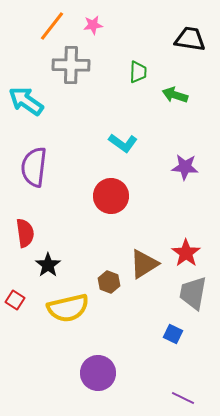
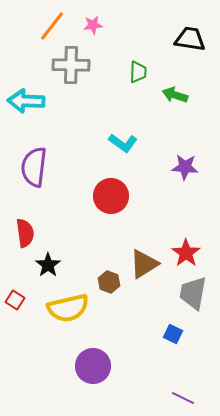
cyan arrow: rotated 33 degrees counterclockwise
purple circle: moved 5 px left, 7 px up
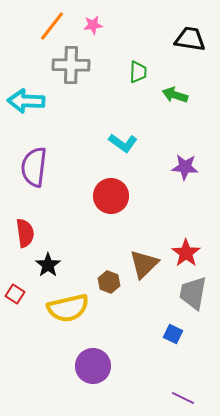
brown triangle: rotated 12 degrees counterclockwise
red square: moved 6 px up
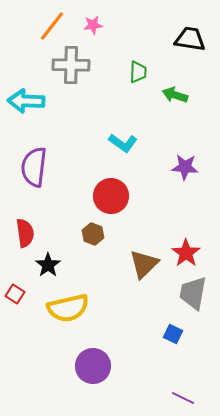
brown hexagon: moved 16 px left, 48 px up
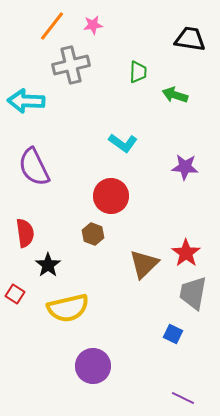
gray cross: rotated 15 degrees counterclockwise
purple semicircle: rotated 33 degrees counterclockwise
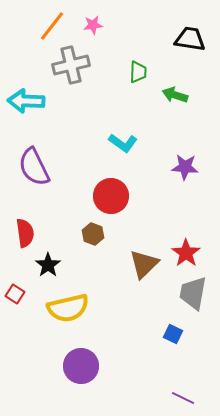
purple circle: moved 12 px left
